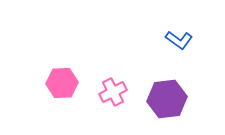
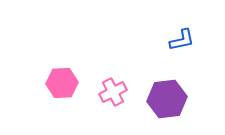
blue L-shape: moved 3 px right; rotated 48 degrees counterclockwise
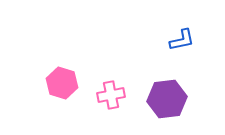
pink hexagon: rotated 20 degrees clockwise
pink cross: moved 2 px left, 3 px down; rotated 16 degrees clockwise
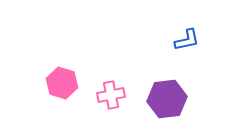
blue L-shape: moved 5 px right
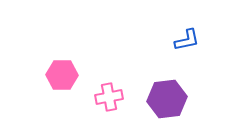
pink hexagon: moved 8 px up; rotated 16 degrees counterclockwise
pink cross: moved 2 px left, 2 px down
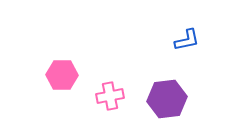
pink cross: moved 1 px right, 1 px up
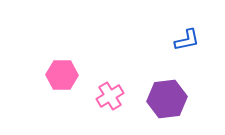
pink cross: rotated 20 degrees counterclockwise
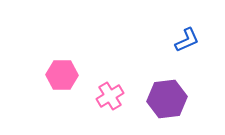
blue L-shape: rotated 12 degrees counterclockwise
